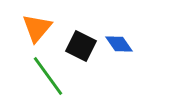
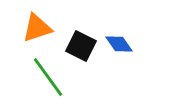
orange triangle: rotated 32 degrees clockwise
green line: moved 1 px down
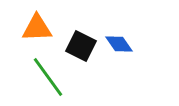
orange triangle: rotated 16 degrees clockwise
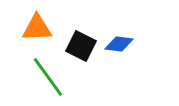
blue diamond: rotated 48 degrees counterclockwise
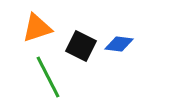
orange triangle: rotated 16 degrees counterclockwise
green line: rotated 9 degrees clockwise
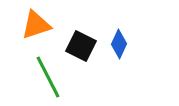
orange triangle: moved 1 px left, 3 px up
blue diamond: rotated 72 degrees counterclockwise
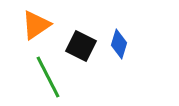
orange triangle: rotated 16 degrees counterclockwise
blue diamond: rotated 8 degrees counterclockwise
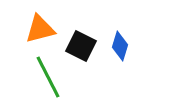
orange triangle: moved 4 px right, 4 px down; rotated 20 degrees clockwise
blue diamond: moved 1 px right, 2 px down
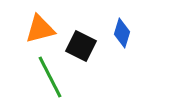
blue diamond: moved 2 px right, 13 px up
green line: moved 2 px right
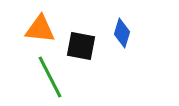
orange triangle: rotated 20 degrees clockwise
black square: rotated 16 degrees counterclockwise
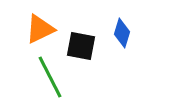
orange triangle: rotated 32 degrees counterclockwise
